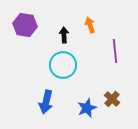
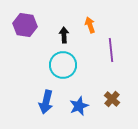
purple line: moved 4 px left, 1 px up
blue star: moved 8 px left, 2 px up
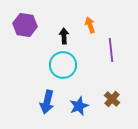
black arrow: moved 1 px down
blue arrow: moved 1 px right
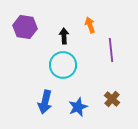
purple hexagon: moved 2 px down
blue arrow: moved 2 px left
blue star: moved 1 px left, 1 px down
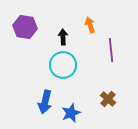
black arrow: moved 1 px left, 1 px down
brown cross: moved 4 px left
blue star: moved 7 px left, 6 px down
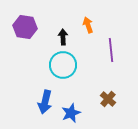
orange arrow: moved 2 px left
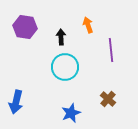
black arrow: moved 2 px left
cyan circle: moved 2 px right, 2 px down
blue arrow: moved 29 px left
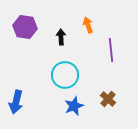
cyan circle: moved 8 px down
blue star: moved 3 px right, 7 px up
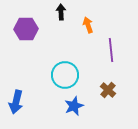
purple hexagon: moved 1 px right, 2 px down; rotated 10 degrees counterclockwise
black arrow: moved 25 px up
brown cross: moved 9 px up
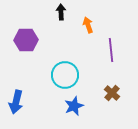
purple hexagon: moved 11 px down
brown cross: moved 4 px right, 3 px down
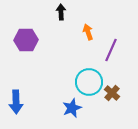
orange arrow: moved 7 px down
purple line: rotated 30 degrees clockwise
cyan circle: moved 24 px right, 7 px down
blue arrow: rotated 15 degrees counterclockwise
blue star: moved 2 px left, 2 px down
